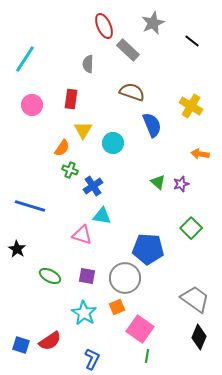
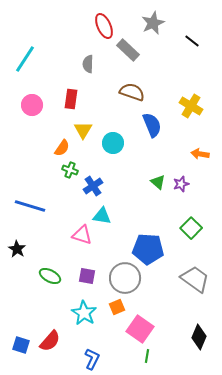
gray trapezoid: moved 20 px up
red semicircle: rotated 15 degrees counterclockwise
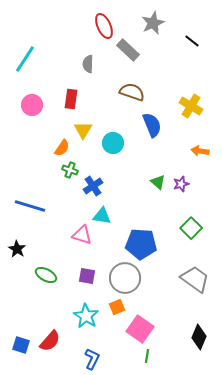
orange arrow: moved 3 px up
blue pentagon: moved 7 px left, 5 px up
green ellipse: moved 4 px left, 1 px up
cyan star: moved 2 px right, 3 px down
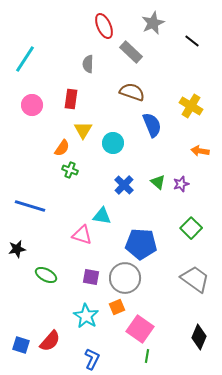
gray rectangle: moved 3 px right, 2 px down
blue cross: moved 31 px right, 1 px up; rotated 12 degrees counterclockwise
black star: rotated 30 degrees clockwise
purple square: moved 4 px right, 1 px down
